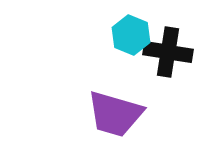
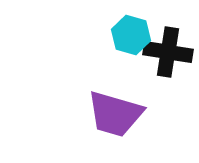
cyan hexagon: rotated 6 degrees counterclockwise
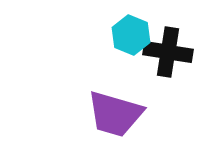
cyan hexagon: rotated 6 degrees clockwise
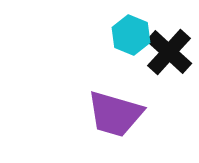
black cross: moved 1 px right; rotated 33 degrees clockwise
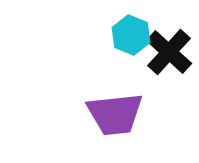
purple trapezoid: rotated 22 degrees counterclockwise
